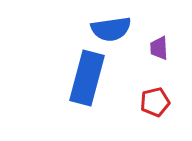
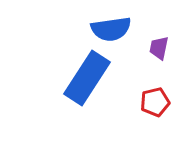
purple trapezoid: rotated 15 degrees clockwise
blue rectangle: rotated 18 degrees clockwise
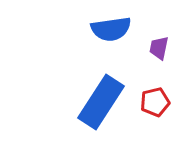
blue rectangle: moved 14 px right, 24 px down
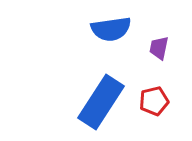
red pentagon: moved 1 px left, 1 px up
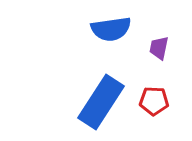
red pentagon: rotated 16 degrees clockwise
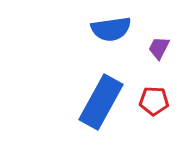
purple trapezoid: rotated 15 degrees clockwise
blue rectangle: rotated 4 degrees counterclockwise
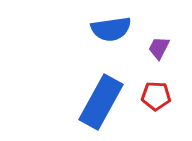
red pentagon: moved 2 px right, 5 px up
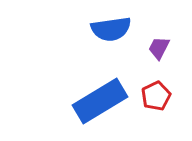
red pentagon: rotated 28 degrees counterclockwise
blue rectangle: moved 1 px left, 1 px up; rotated 30 degrees clockwise
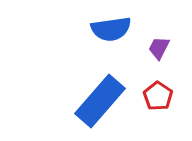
red pentagon: moved 2 px right; rotated 12 degrees counterclockwise
blue rectangle: rotated 18 degrees counterclockwise
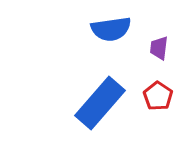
purple trapezoid: rotated 20 degrees counterclockwise
blue rectangle: moved 2 px down
